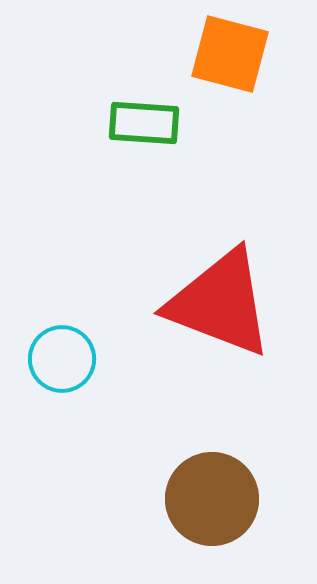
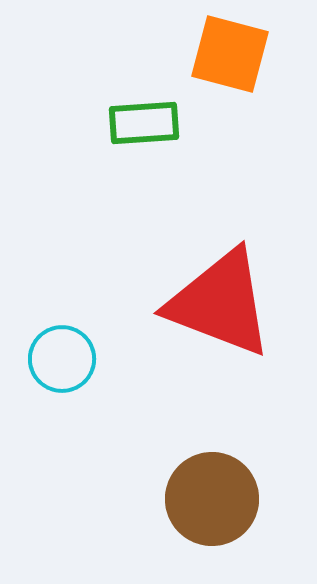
green rectangle: rotated 8 degrees counterclockwise
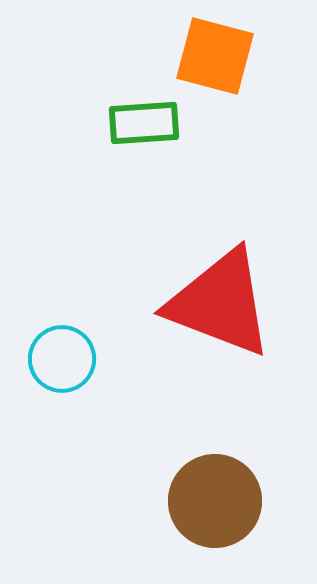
orange square: moved 15 px left, 2 px down
brown circle: moved 3 px right, 2 px down
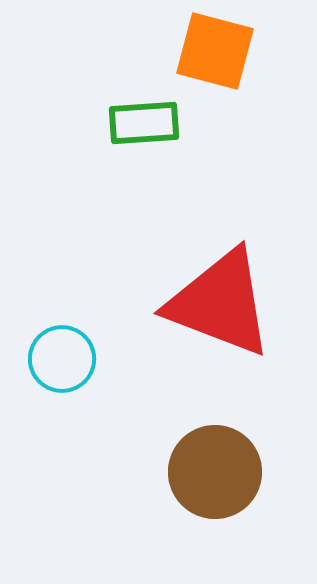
orange square: moved 5 px up
brown circle: moved 29 px up
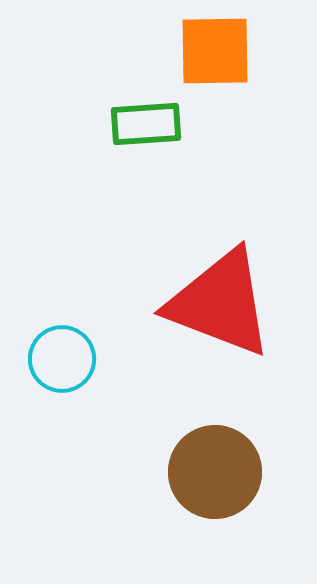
orange square: rotated 16 degrees counterclockwise
green rectangle: moved 2 px right, 1 px down
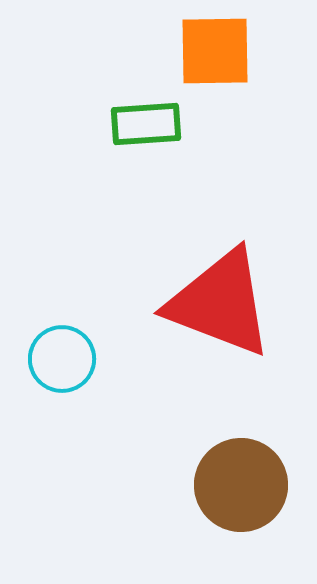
brown circle: moved 26 px right, 13 px down
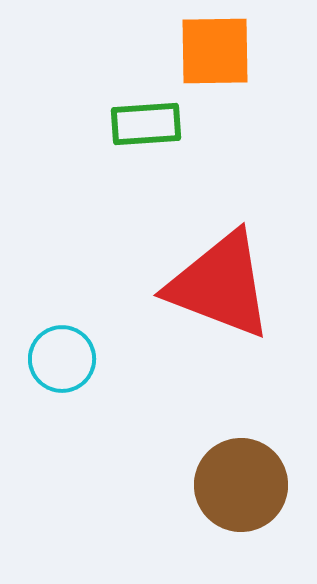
red triangle: moved 18 px up
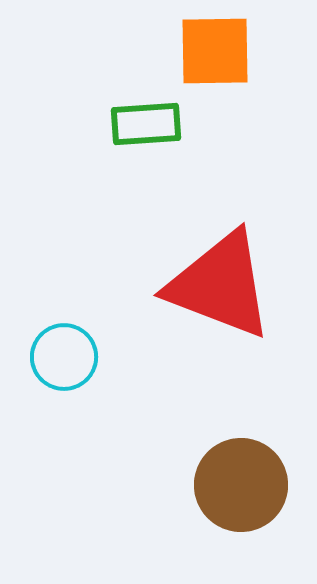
cyan circle: moved 2 px right, 2 px up
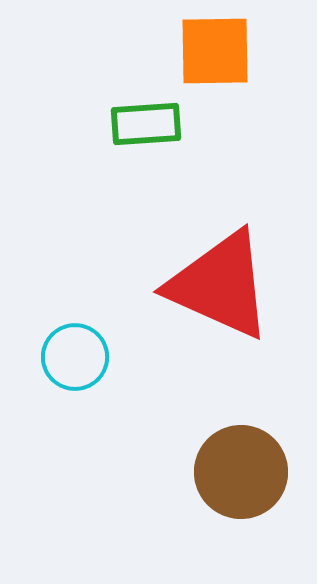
red triangle: rotated 3 degrees clockwise
cyan circle: moved 11 px right
brown circle: moved 13 px up
